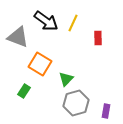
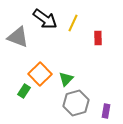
black arrow: moved 1 px left, 2 px up
orange square: moved 10 px down; rotated 15 degrees clockwise
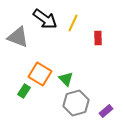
orange square: rotated 15 degrees counterclockwise
green triangle: rotated 28 degrees counterclockwise
purple rectangle: rotated 40 degrees clockwise
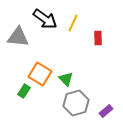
gray triangle: rotated 15 degrees counterclockwise
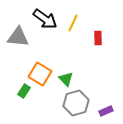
purple rectangle: rotated 16 degrees clockwise
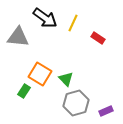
black arrow: moved 1 px up
red rectangle: rotated 56 degrees counterclockwise
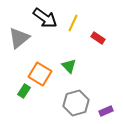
gray triangle: moved 1 px right, 1 px down; rotated 45 degrees counterclockwise
green triangle: moved 3 px right, 13 px up
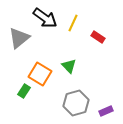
red rectangle: moved 1 px up
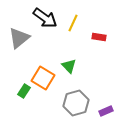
red rectangle: moved 1 px right; rotated 24 degrees counterclockwise
orange square: moved 3 px right, 4 px down
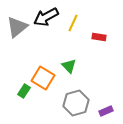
black arrow: moved 1 px right, 1 px up; rotated 115 degrees clockwise
gray triangle: moved 2 px left, 11 px up
